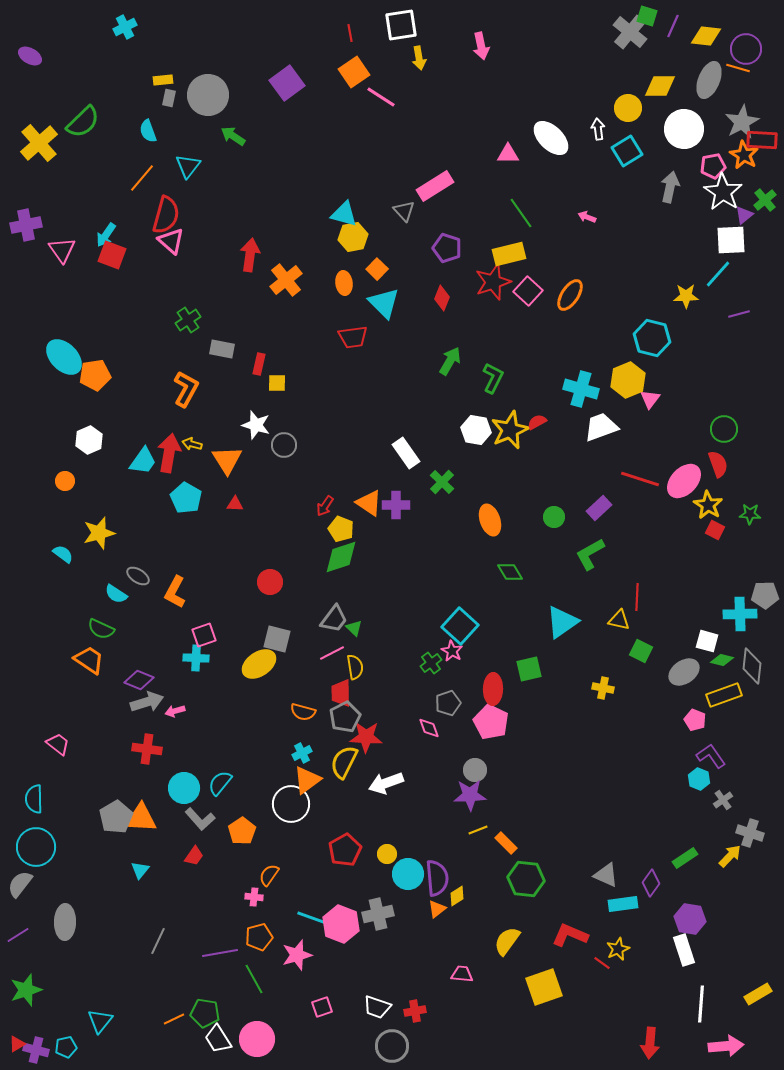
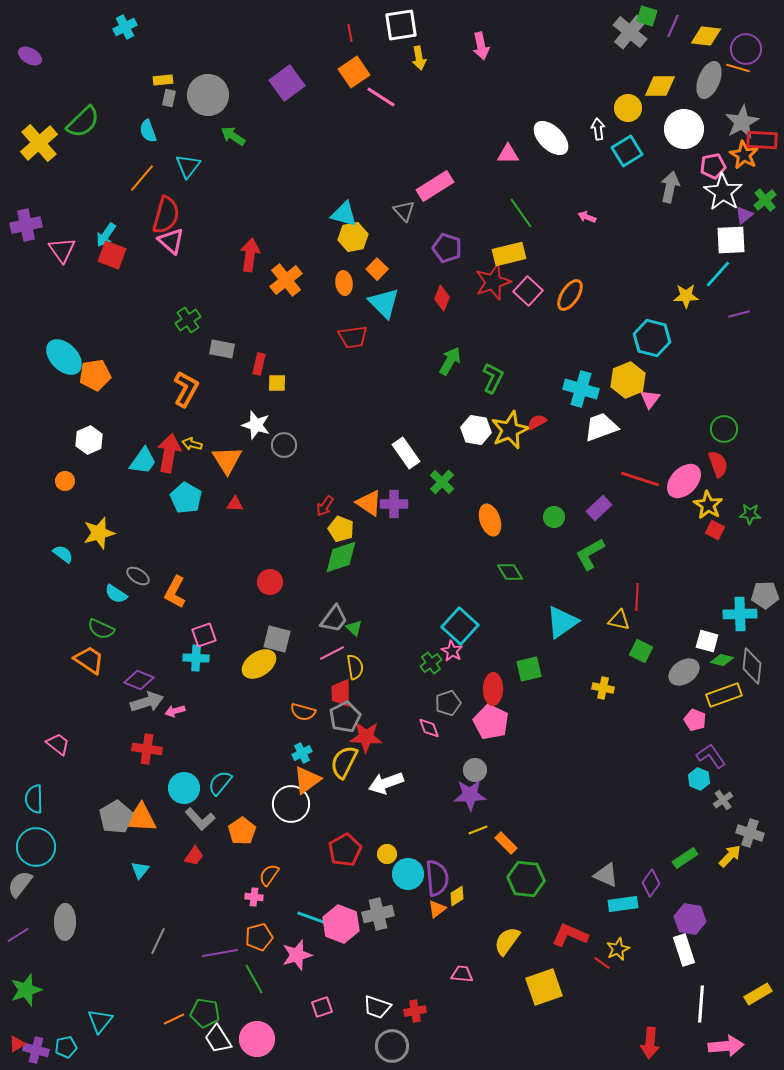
purple cross at (396, 505): moved 2 px left, 1 px up
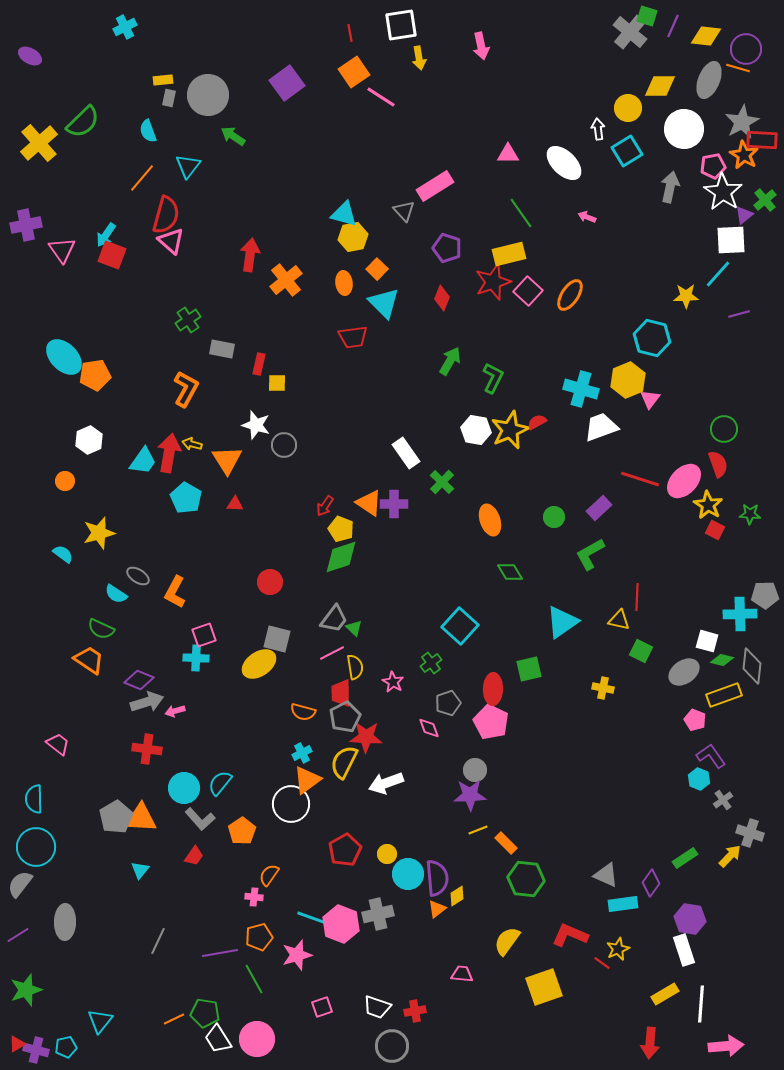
white ellipse at (551, 138): moved 13 px right, 25 px down
pink star at (452, 651): moved 59 px left, 31 px down
yellow rectangle at (758, 994): moved 93 px left
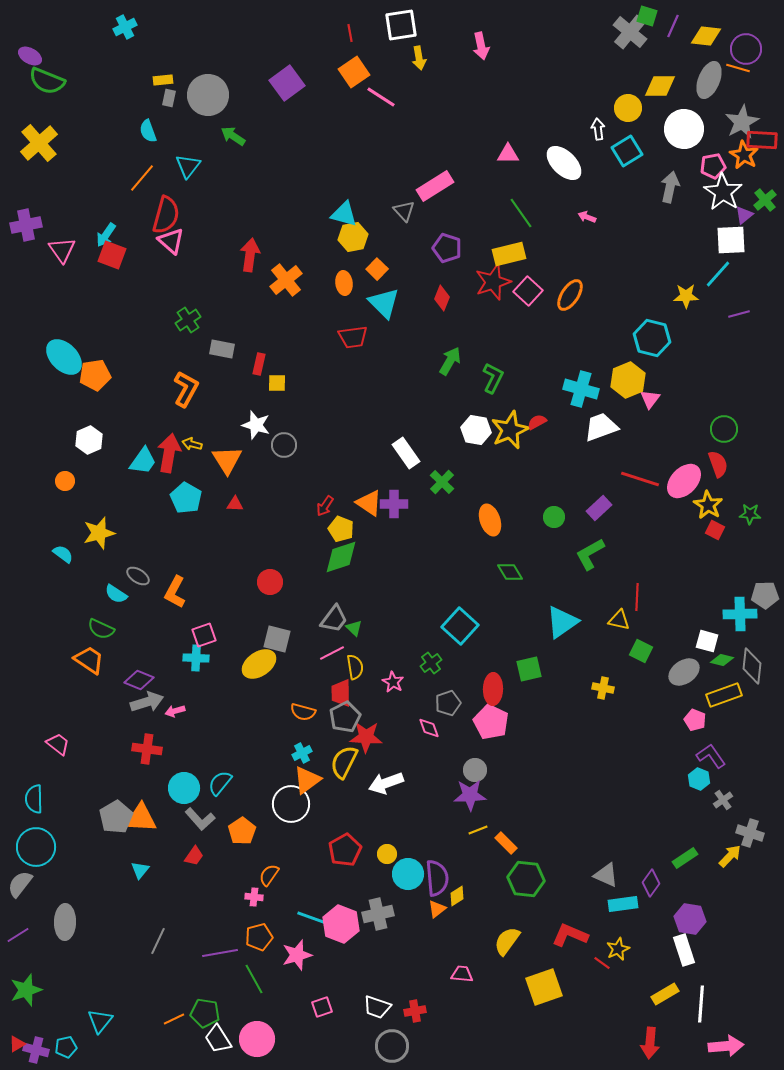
green semicircle at (83, 122): moved 36 px left, 41 px up; rotated 66 degrees clockwise
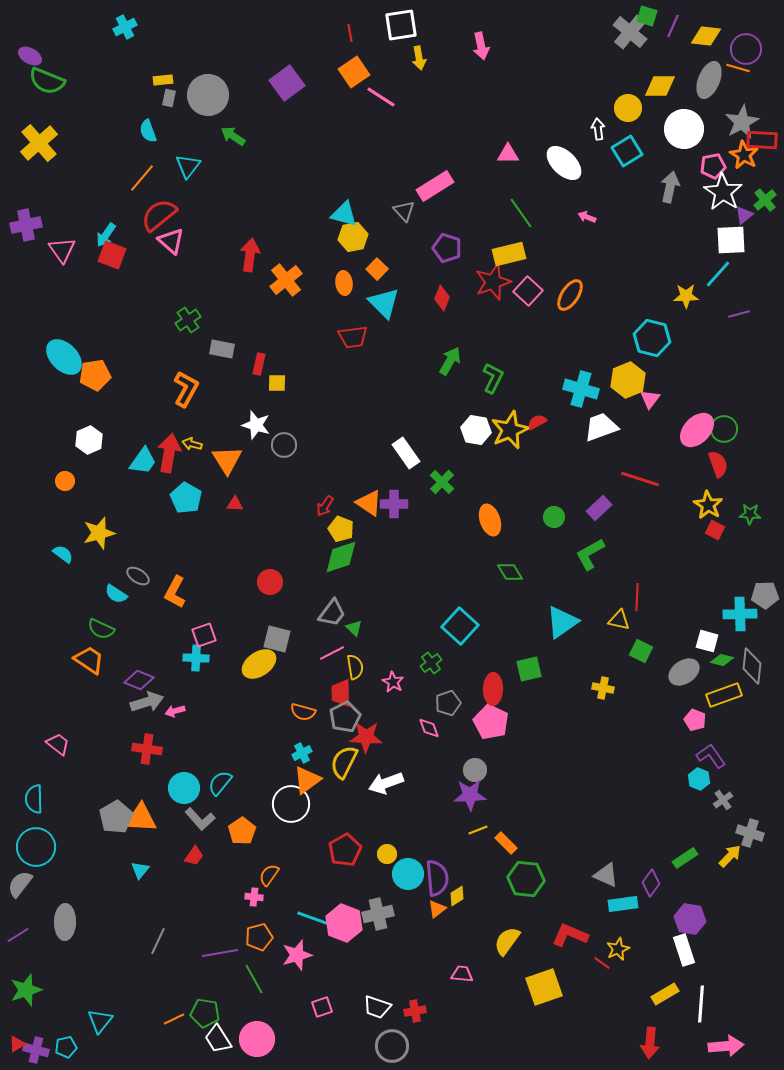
red semicircle at (166, 215): moved 7 px left; rotated 144 degrees counterclockwise
pink ellipse at (684, 481): moved 13 px right, 51 px up
gray trapezoid at (334, 619): moved 2 px left, 6 px up
pink hexagon at (341, 924): moved 3 px right, 1 px up
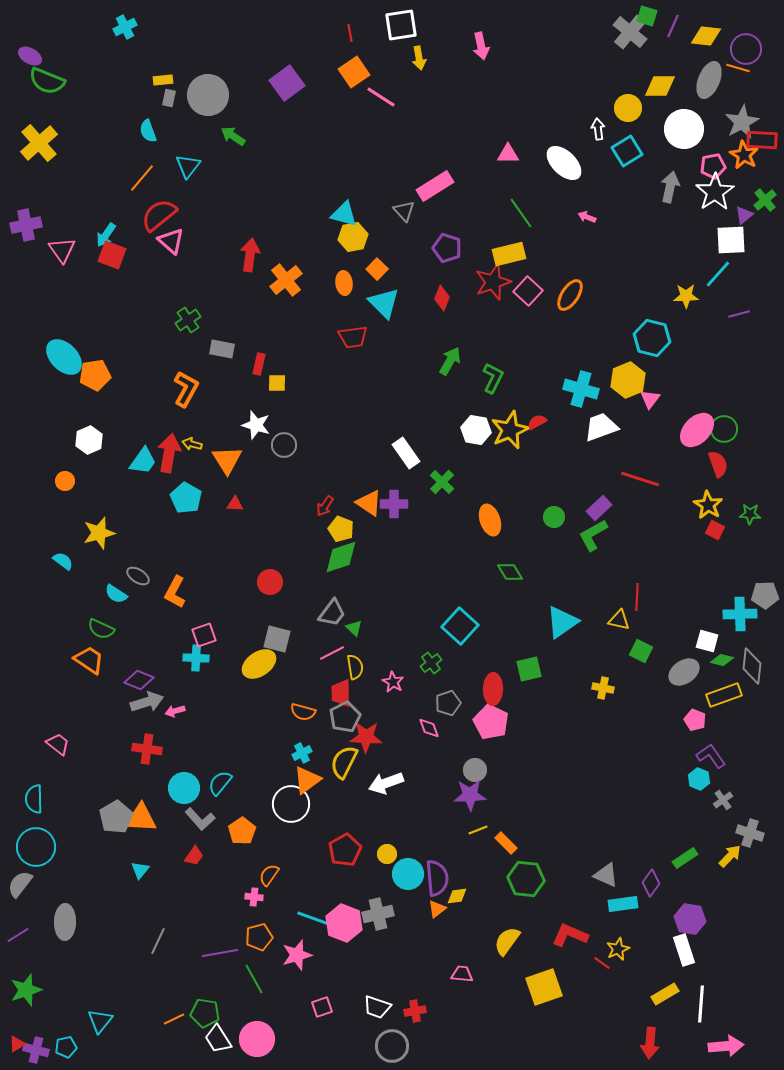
white star at (723, 192): moved 8 px left; rotated 6 degrees clockwise
cyan semicircle at (63, 554): moved 7 px down
green L-shape at (590, 554): moved 3 px right, 19 px up
yellow diamond at (457, 896): rotated 25 degrees clockwise
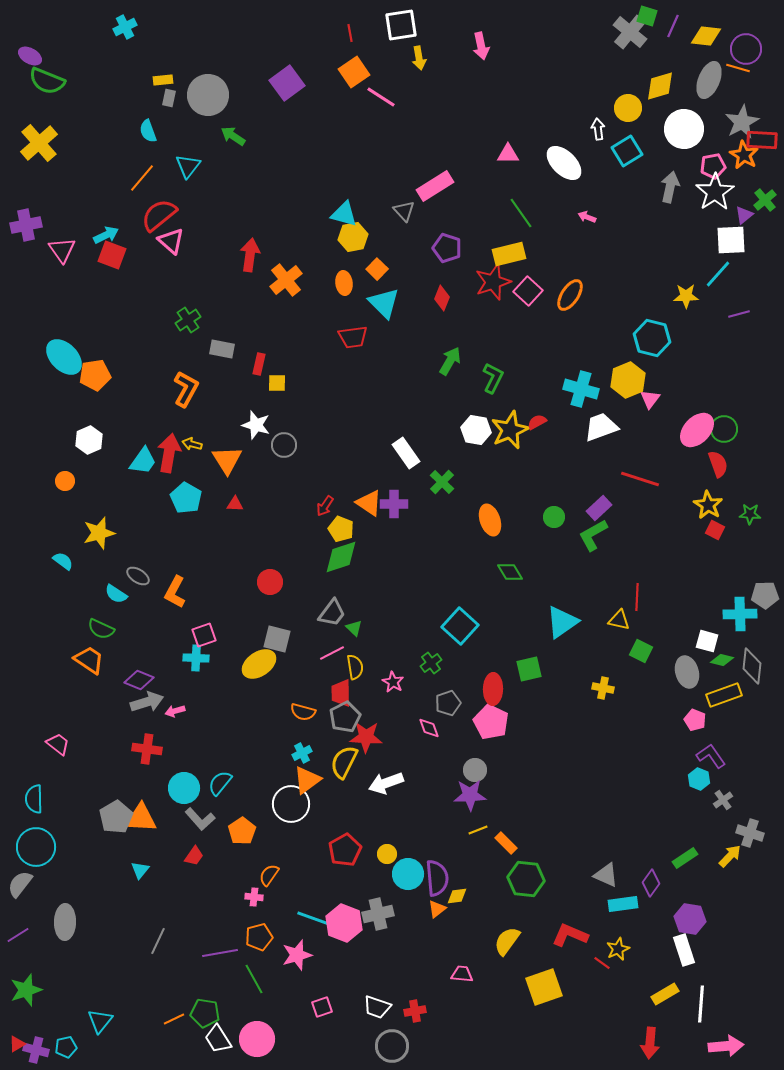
yellow diamond at (660, 86): rotated 16 degrees counterclockwise
cyan arrow at (106, 235): rotated 150 degrees counterclockwise
gray ellipse at (684, 672): moved 3 px right; rotated 72 degrees counterclockwise
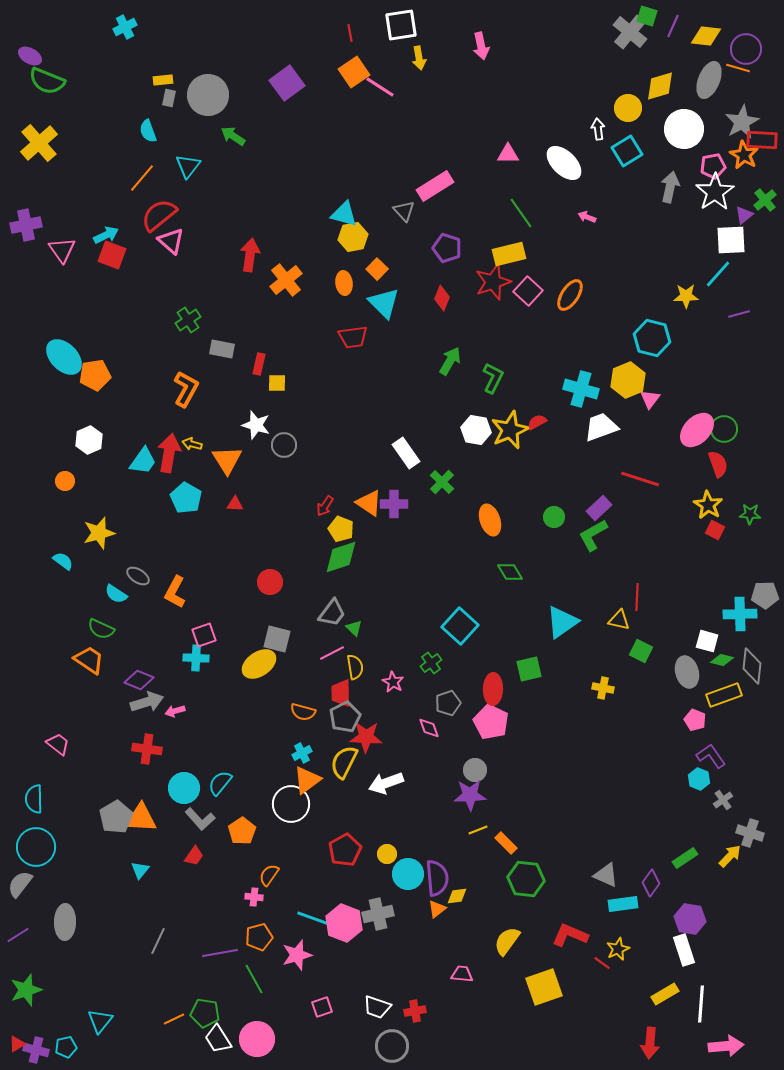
pink line at (381, 97): moved 1 px left, 10 px up
